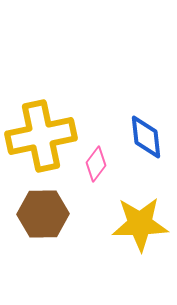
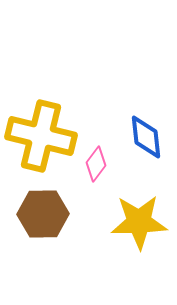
yellow cross: rotated 26 degrees clockwise
yellow star: moved 1 px left, 2 px up
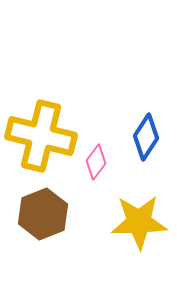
blue diamond: rotated 39 degrees clockwise
pink diamond: moved 2 px up
brown hexagon: rotated 21 degrees counterclockwise
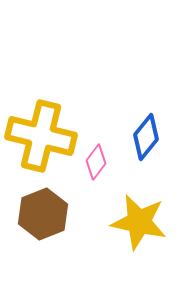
blue diamond: rotated 6 degrees clockwise
yellow star: rotated 14 degrees clockwise
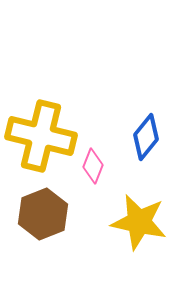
pink diamond: moved 3 px left, 4 px down; rotated 16 degrees counterclockwise
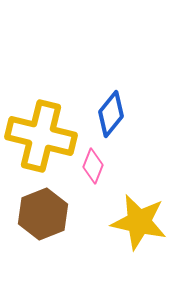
blue diamond: moved 35 px left, 23 px up
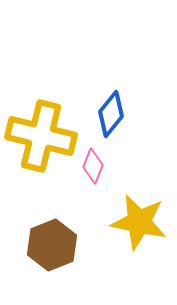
brown hexagon: moved 9 px right, 31 px down
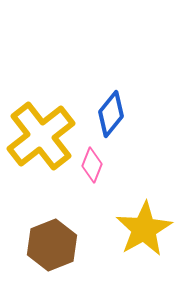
yellow cross: rotated 38 degrees clockwise
pink diamond: moved 1 px left, 1 px up
yellow star: moved 5 px right, 7 px down; rotated 30 degrees clockwise
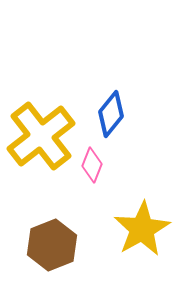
yellow star: moved 2 px left
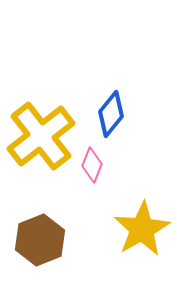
brown hexagon: moved 12 px left, 5 px up
